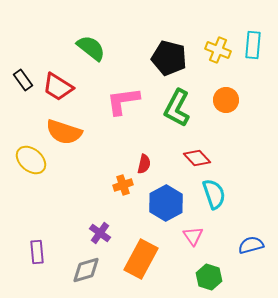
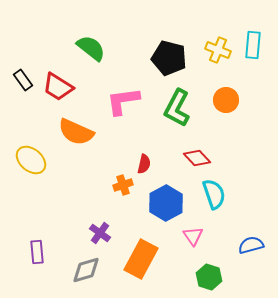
orange semicircle: moved 12 px right; rotated 6 degrees clockwise
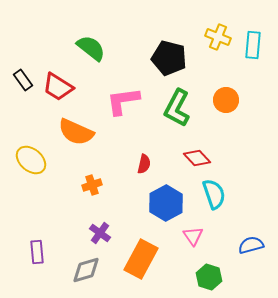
yellow cross: moved 13 px up
orange cross: moved 31 px left
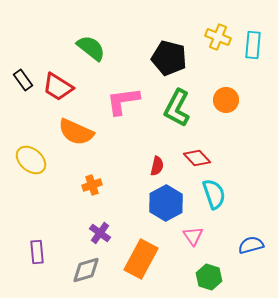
red semicircle: moved 13 px right, 2 px down
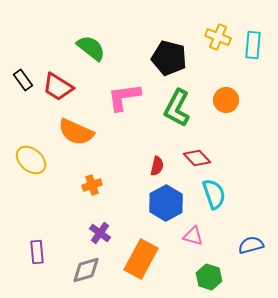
pink L-shape: moved 1 px right, 4 px up
pink triangle: rotated 40 degrees counterclockwise
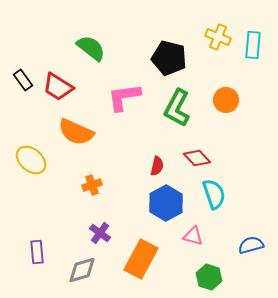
gray diamond: moved 4 px left
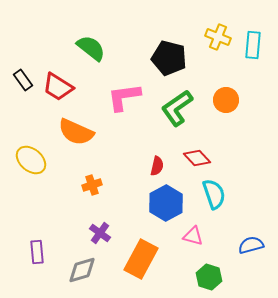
green L-shape: rotated 27 degrees clockwise
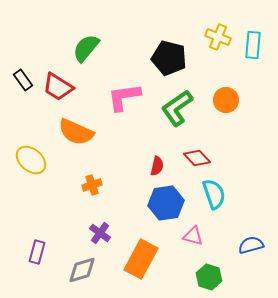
green semicircle: moved 5 px left; rotated 88 degrees counterclockwise
blue hexagon: rotated 20 degrees clockwise
purple rectangle: rotated 20 degrees clockwise
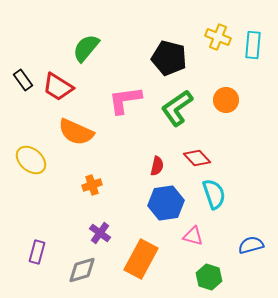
pink L-shape: moved 1 px right, 3 px down
